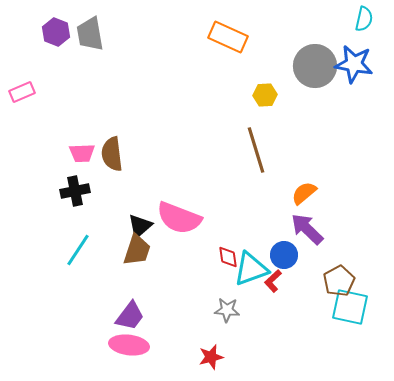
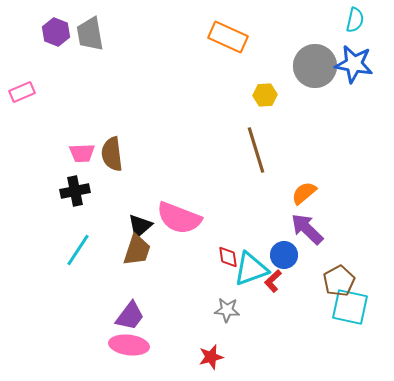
cyan semicircle: moved 9 px left, 1 px down
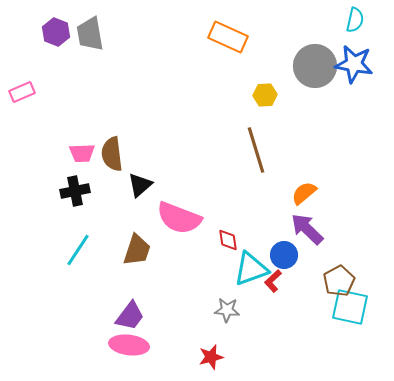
black triangle: moved 41 px up
red diamond: moved 17 px up
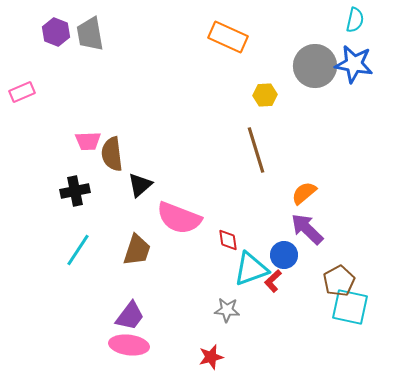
pink trapezoid: moved 6 px right, 12 px up
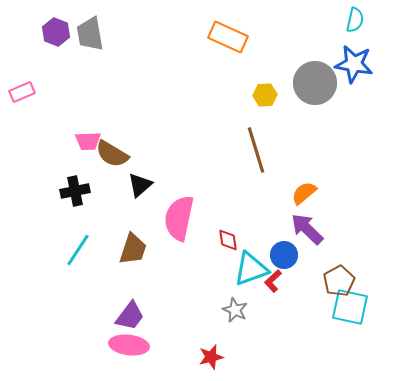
gray circle: moved 17 px down
brown semicircle: rotated 52 degrees counterclockwise
pink semicircle: rotated 81 degrees clockwise
brown trapezoid: moved 4 px left, 1 px up
gray star: moved 8 px right; rotated 20 degrees clockwise
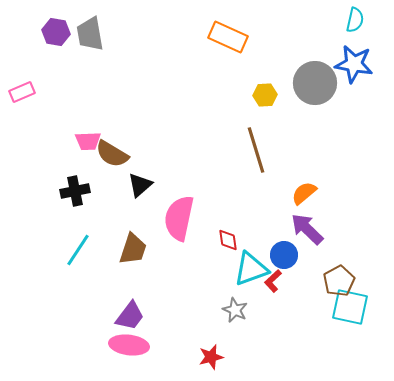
purple hexagon: rotated 12 degrees counterclockwise
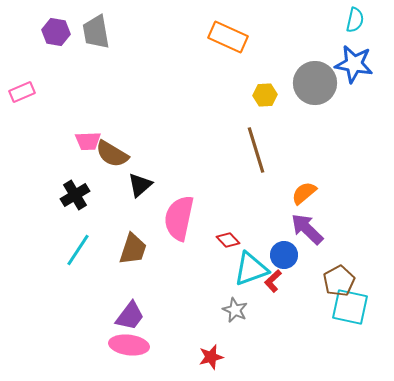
gray trapezoid: moved 6 px right, 2 px up
black cross: moved 4 px down; rotated 20 degrees counterclockwise
red diamond: rotated 35 degrees counterclockwise
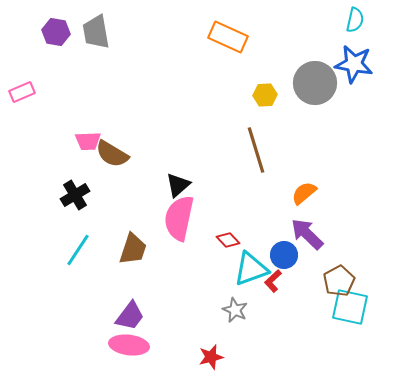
black triangle: moved 38 px right
purple arrow: moved 5 px down
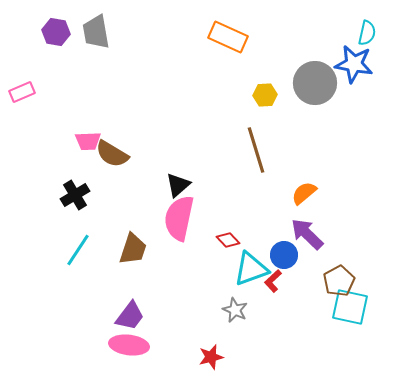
cyan semicircle: moved 12 px right, 13 px down
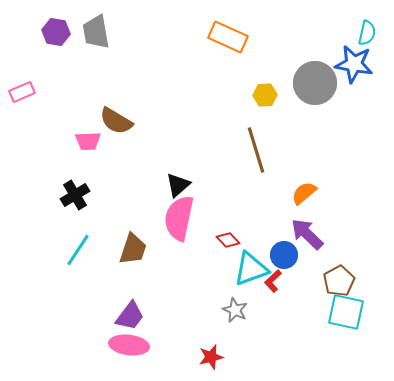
brown semicircle: moved 4 px right, 33 px up
cyan square: moved 4 px left, 5 px down
